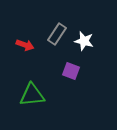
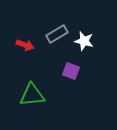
gray rectangle: rotated 25 degrees clockwise
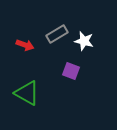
green triangle: moved 5 px left, 2 px up; rotated 36 degrees clockwise
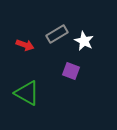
white star: rotated 12 degrees clockwise
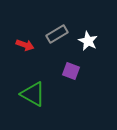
white star: moved 4 px right
green triangle: moved 6 px right, 1 px down
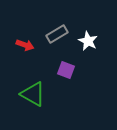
purple square: moved 5 px left, 1 px up
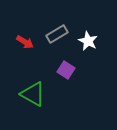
red arrow: moved 3 px up; rotated 12 degrees clockwise
purple square: rotated 12 degrees clockwise
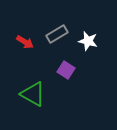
white star: rotated 12 degrees counterclockwise
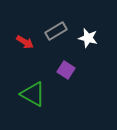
gray rectangle: moved 1 px left, 3 px up
white star: moved 3 px up
